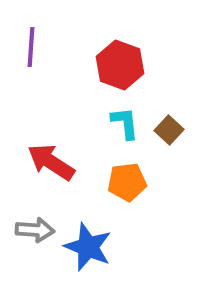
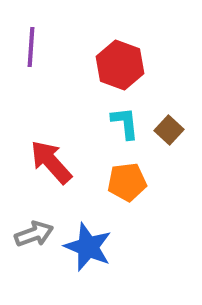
red arrow: rotated 15 degrees clockwise
gray arrow: moved 1 px left, 4 px down; rotated 24 degrees counterclockwise
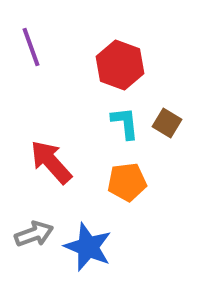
purple line: rotated 24 degrees counterclockwise
brown square: moved 2 px left, 7 px up; rotated 12 degrees counterclockwise
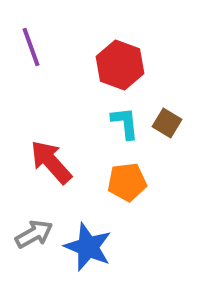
gray arrow: rotated 9 degrees counterclockwise
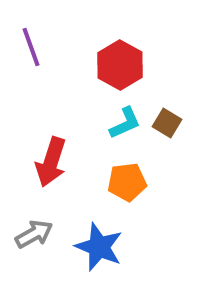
red hexagon: rotated 9 degrees clockwise
cyan L-shape: rotated 72 degrees clockwise
red arrow: rotated 120 degrees counterclockwise
blue star: moved 11 px right
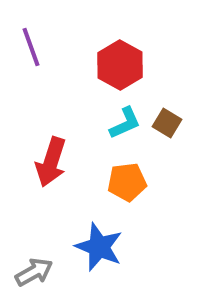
gray arrow: moved 38 px down
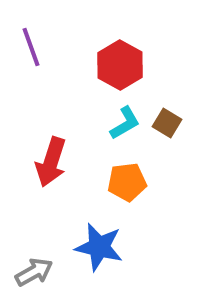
cyan L-shape: rotated 6 degrees counterclockwise
blue star: rotated 9 degrees counterclockwise
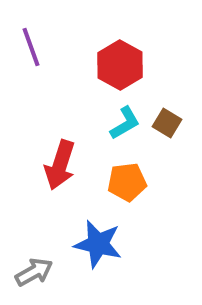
red arrow: moved 9 px right, 3 px down
blue star: moved 1 px left, 3 px up
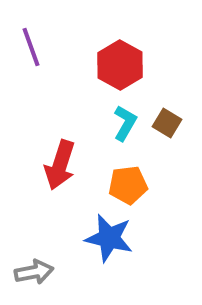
cyan L-shape: rotated 30 degrees counterclockwise
orange pentagon: moved 1 px right, 3 px down
blue star: moved 11 px right, 6 px up
gray arrow: rotated 18 degrees clockwise
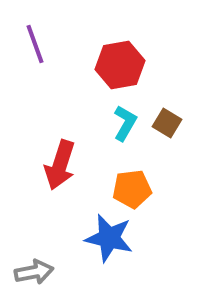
purple line: moved 4 px right, 3 px up
red hexagon: rotated 21 degrees clockwise
orange pentagon: moved 4 px right, 4 px down
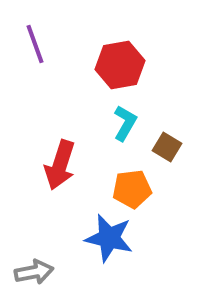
brown square: moved 24 px down
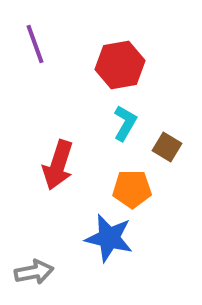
red arrow: moved 2 px left
orange pentagon: rotated 6 degrees clockwise
